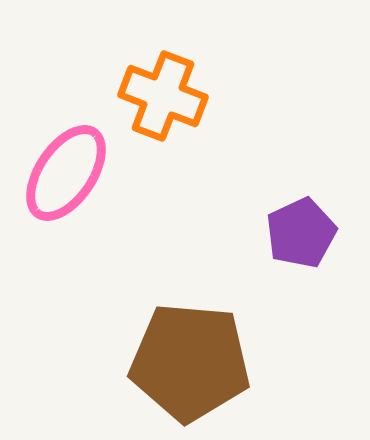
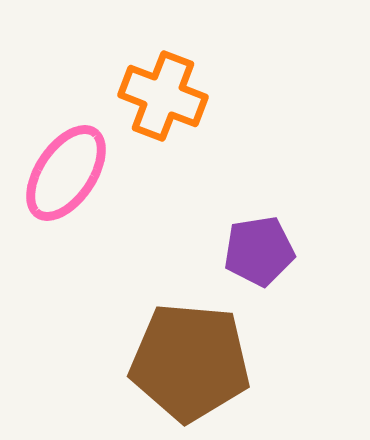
purple pentagon: moved 42 px left, 18 px down; rotated 16 degrees clockwise
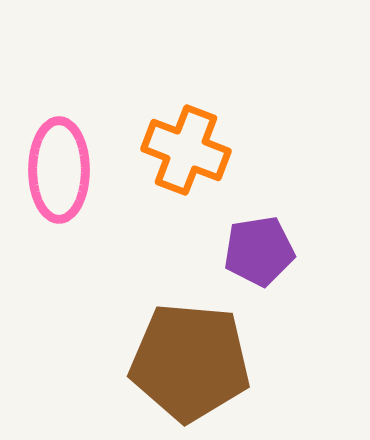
orange cross: moved 23 px right, 54 px down
pink ellipse: moved 7 px left, 3 px up; rotated 34 degrees counterclockwise
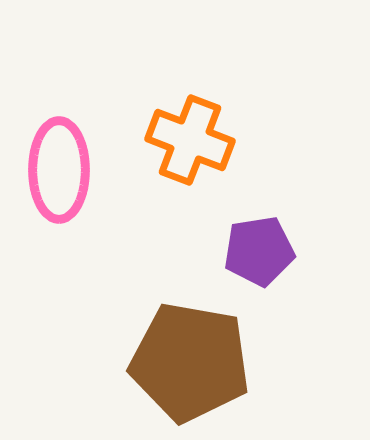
orange cross: moved 4 px right, 10 px up
brown pentagon: rotated 5 degrees clockwise
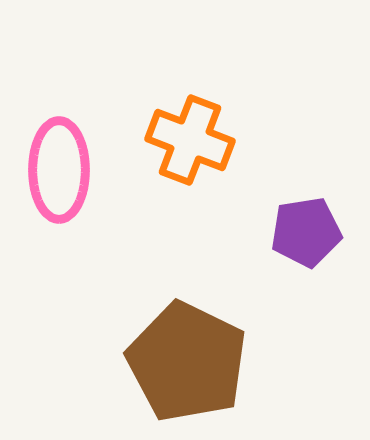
purple pentagon: moved 47 px right, 19 px up
brown pentagon: moved 3 px left; rotated 16 degrees clockwise
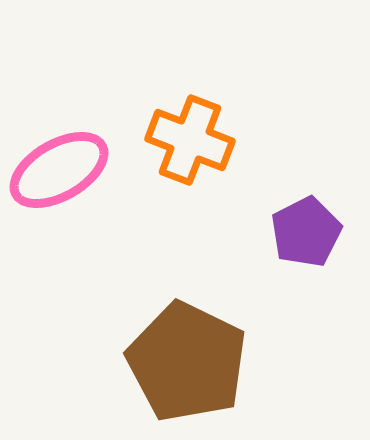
pink ellipse: rotated 60 degrees clockwise
purple pentagon: rotated 18 degrees counterclockwise
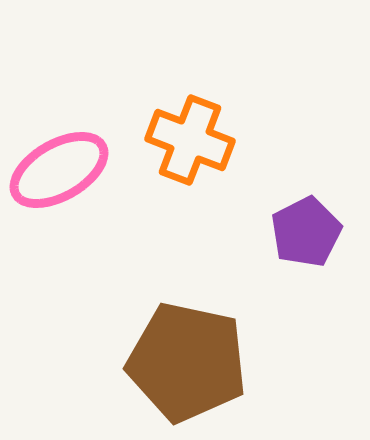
brown pentagon: rotated 14 degrees counterclockwise
